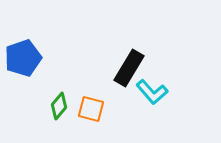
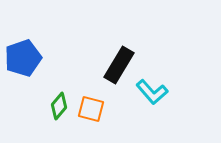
black rectangle: moved 10 px left, 3 px up
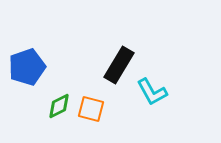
blue pentagon: moved 4 px right, 9 px down
cyan L-shape: rotated 12 degrees clockwise
green diamond: rotated 24 degrees clockwise
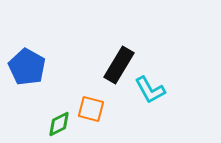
blue pentagon: rotated 24 degrees counterclockwise
cyan L-shape: moved 2 px left, 2 px up
green diamond: moved 18 px down
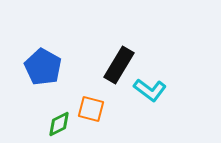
blue pentagon: moved 16 px right
cyan L-shape: rotated 24 degrees counterclockwise
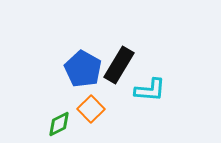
blue pentagon: moved 40 px right, 2 px down
cyan L-shape: rotated 32 degrees counterclockwise
orange square: rotated 32 degrees clockwise
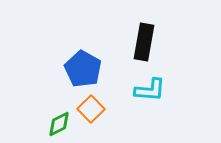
black rectangle: moved 25 px right, 23 px up; rotated 21 degrees counterclockwise
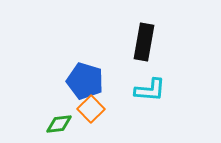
blue pentagon: moved 2 px right, 12 px down; rotated 12 degrees counterclockwise
green diamond: rotated 20 degrees clockwise
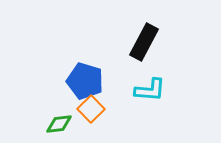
black rectangle: rotated 18 degrees clockwise
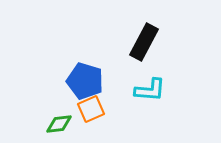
orange square: rotated 20 degrees clockwise
